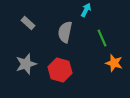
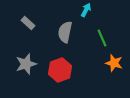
red hexagon: rotated 25 degrees clockwise
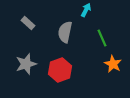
orange star: moved 1 px left, 1 px down; rotated 12 degrees clockwise
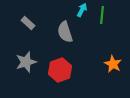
cyan arrow: moved 4 px left
gray semicircle: rotated 30 degrees counterclockwise
green line: moved 23 px up; rotated 30 degrees clockwise
gray star: moved 2 px up
